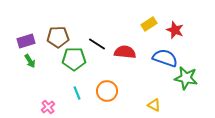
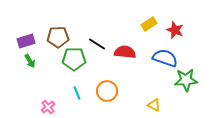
green star: moved 2 px down; rotated 15 degrees counterclockwise
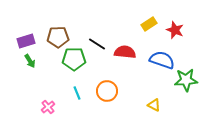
blue semicircle: moved 3 px left, 2 px down
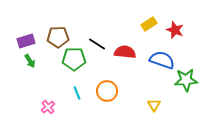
yellow triangle: rotated 32 degrees clockwise
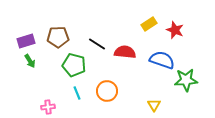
green pentagon: moved 6 px down; rotated 15 degrees clockwise
pink cross: rotated 32 degrees clockwise
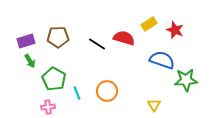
red semicircle: moved 1 px left, 14 px up; rotated 10 degrees clockwise
green pentagon: moved 20 px left, 14 px down; rotated 15 degrees clockwise
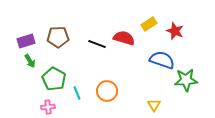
red star: moved 1 px down
black line: rotated 12 degrees counterclockwise
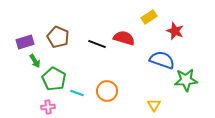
yellow rectangle: moved 7 px up
brown pentagon: rotated 25 degrees clockwise
purple rectangle: moved 1 px left, 1 px down
green arrow: moved 5 px right
cyan line: rotated 48 degrees counterclockwise
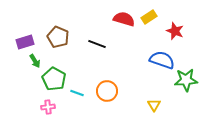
red semicircle: moved 19 px up
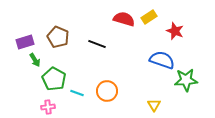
green arrow: moved 1 px up
